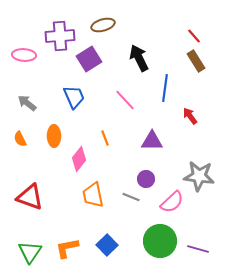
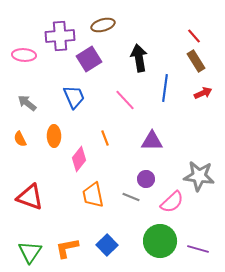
black arrow: rotated 16 degrees clockwise
red arrow: moved 13 px right, 23 px up; rotated 102 degrees clockwise
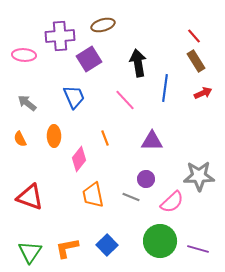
black arrow: moved 1 px left, 5 px down
gray star: rotated 8 degrees counterclockwise
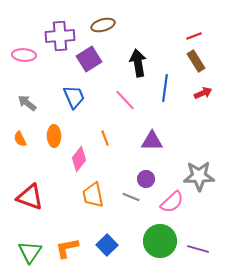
red line: rotated 70 degrees counterclockwise
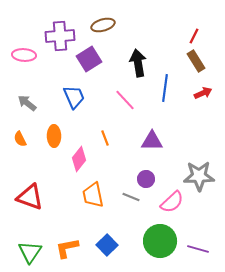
red line: rotated 42 degrees counterclockwise
